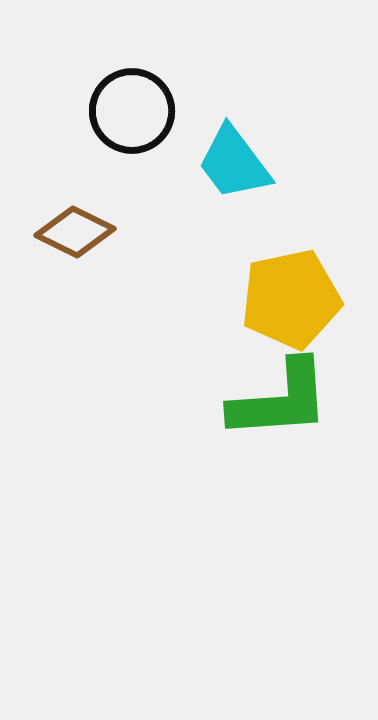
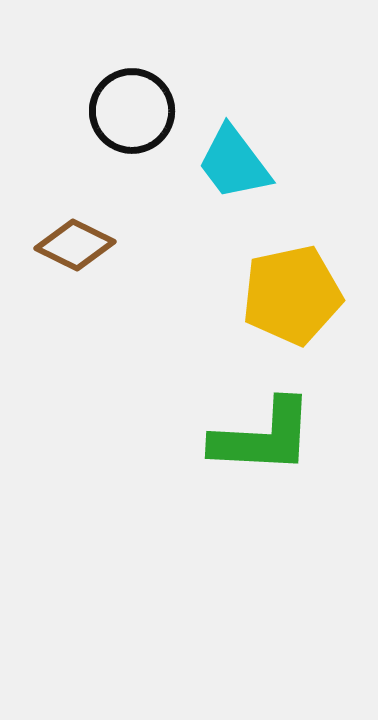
brown diamond: moved 13 px down
yellow pentagon: moved 1 px right, 4 px up
green L-shape: moved 17 px left, 37 px down; rotated 7 degrees clockwise
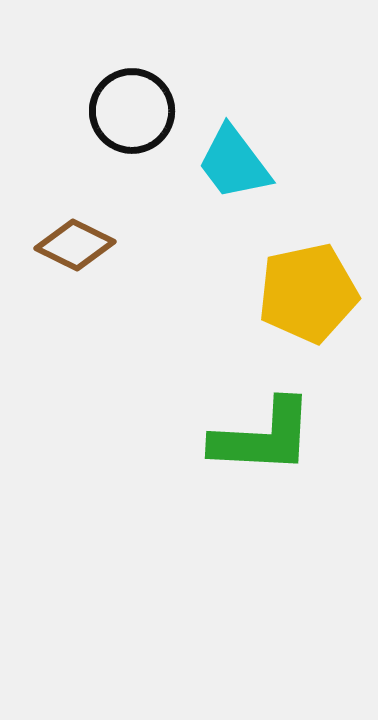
yellow pentagon: moved 16 px right, 2 px up
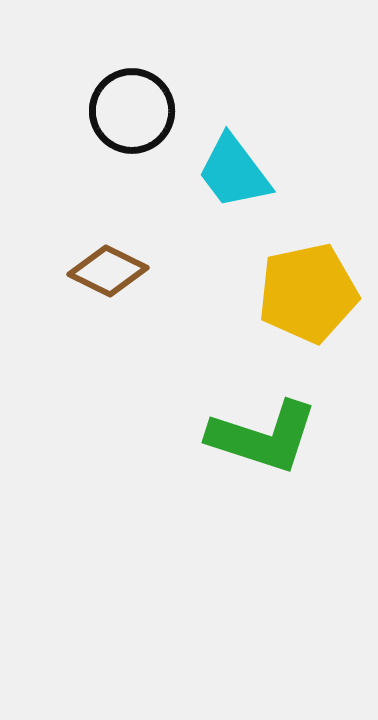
cyan trapezoid: moved 9 px down
brown diamond: moved 33 px right, 26 px down
green L-shape: rotated 15 degrees clockwise
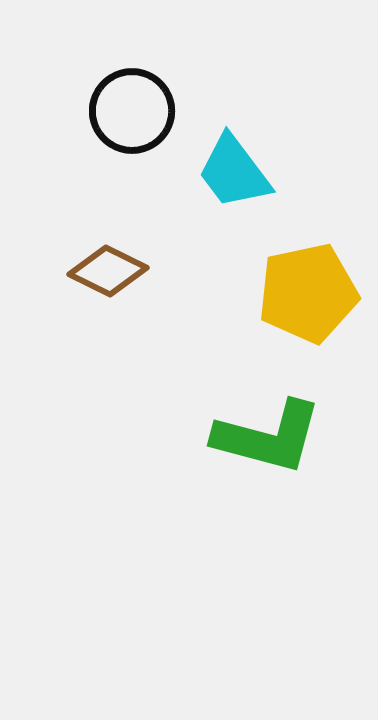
green L-shape: moved 5 px right; rotated 3 degrees counterclockwise
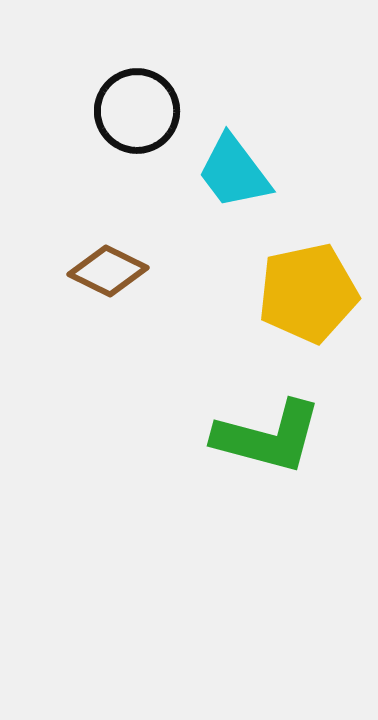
black circle: moved 5 px right
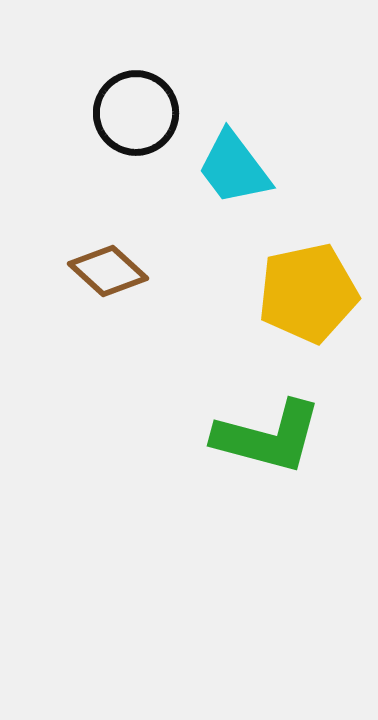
black circle: moved 1 px left, 2 px down
cyan trapezoid: moved 4 px up
brown diamond: rotated 16 degrees clockwise
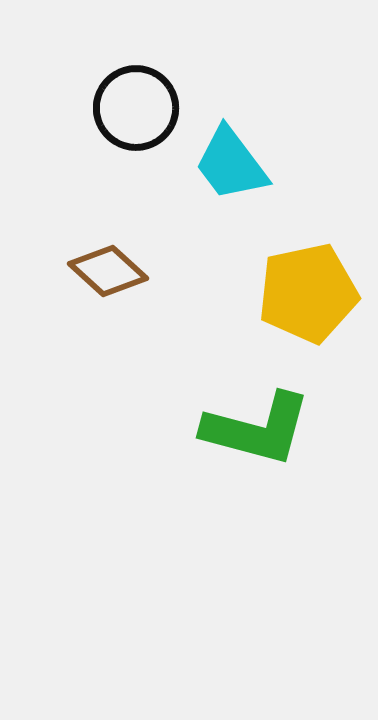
black circle: moved 5 px up
cyan trapezoid: moved 3 px left, 4 px up
green L-shape: moved 11 px left, 8 px up
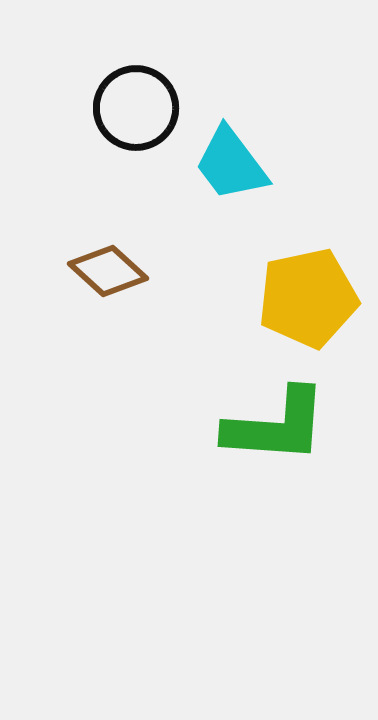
yellow pentagon: moved 5 px down
green L-shape: moved 19 px right, 3 px up; rotated 11 degrees counterclockwise
